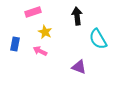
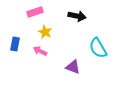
pink rectangle: moved 2 px right
black arrow: rotated 108 degrees clockwise
cyan semicircle: moved 9 px down
purple triangle: moved 6 px left
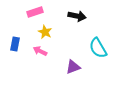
purple triangle: rotated 42 degrees counterclockwise
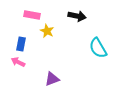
pink rectangle: moved 3 px left, 3 px down; rotated 28 degrees clockwise
yellow star: moved 2 px right, 1 px up
blue rectangle: moved 6 px right
pink arrow: moved 22 px left, 11 px down
purple triangle: moved 21 px left, 12 px down
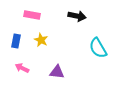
yellow star: moved 6 px left, 9 px down
blue rectangle: moved 5 px left, 3 px up
pink arrow: moved 4 px right, 6 px down
purple triangle: moved 5 px right, 7 px up; rotated 28 degrees clockwise
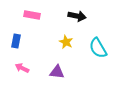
yellow star: moved 25 px right, 2 px down
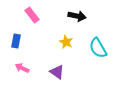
pink rectangle: rotated 42 degrees clockwise
purple triangle: rotated 28 degrees clockwise
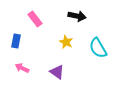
pink rectangle: moved 3 px right, 4 px down
